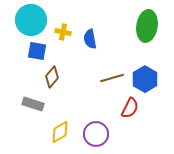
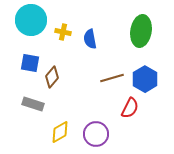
green ellipse: moved 6 px left, 5 px down
blue square: moved 7 px left, 12 px down
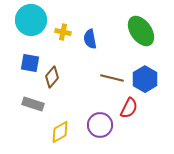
green ellipse: rotated 44 degrees counterclockwise
brown line: rotated 30 degrees clockwise
red semicircle: moved 1 px left
purple circle: moved 4 px right, 9 px up
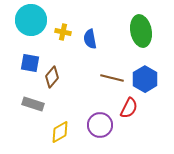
green ellipse: rotated 24 degrees clockwise
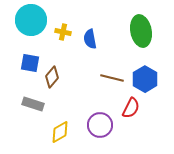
red semicircle: moved 2 px right
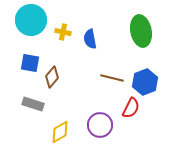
blue hexagon: moved 3 px down; rotated 10 degrees clockwise
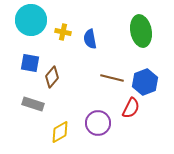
purple circle: moved 2 px left, 2 px up
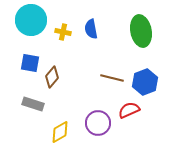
blue semicircle: moved 1 px right, 10 px up
red semicircle: moved 2 px left, 2 px down; rotated 140 degrees counterclockwise
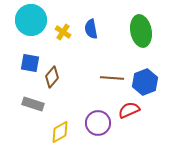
yellow cross: rotated 21 degrees clockwise
brown line: rotated 10 degrees counterclockwise
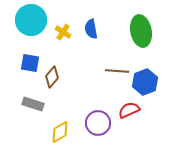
brown line: moved 5 px right, 7 px up
